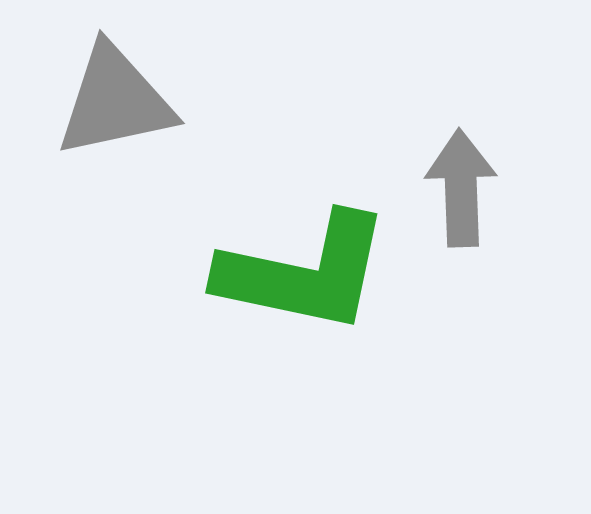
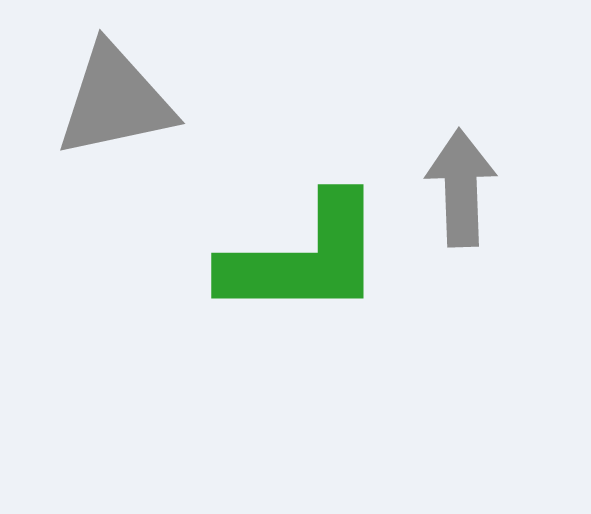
green L-shape: moved 15 px up; rotated 12 degrees counterclockwise
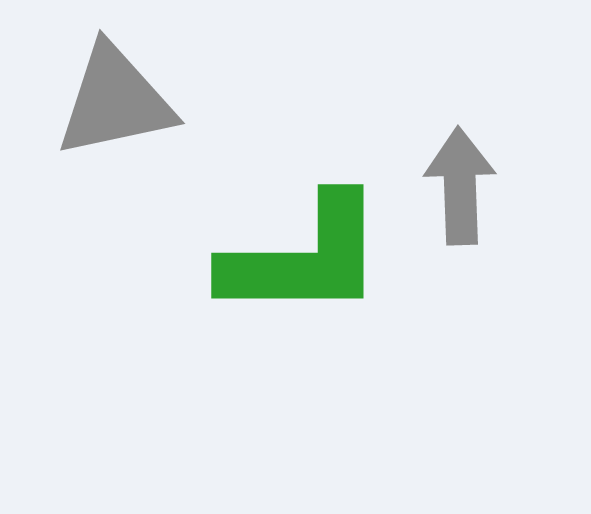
gray arrow: moved 1 px left, 2 px up
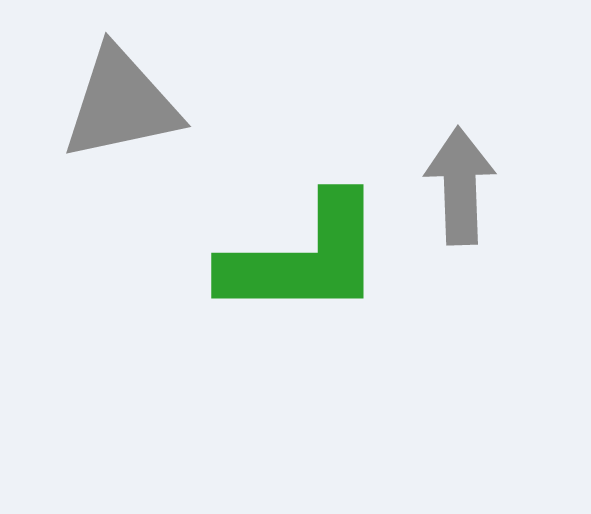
gray triangle: moved 6 px right, 3 px down
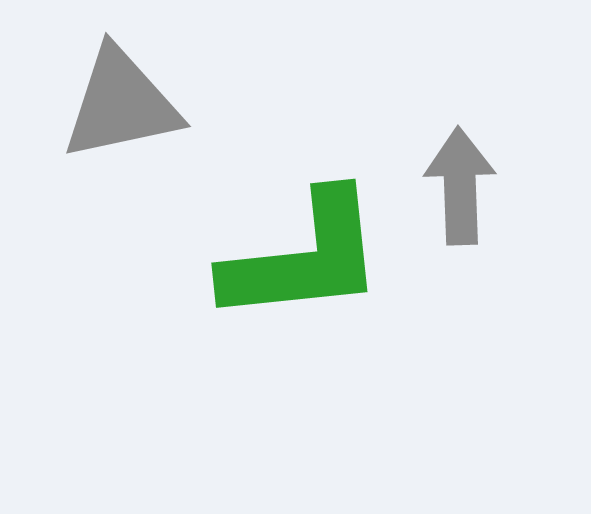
green L-shape: rotated 6 degrees counterclockwise
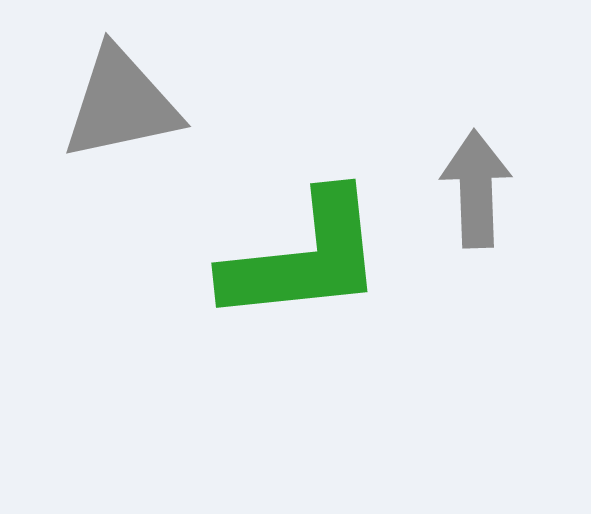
gray arrow: moved 16 px right, 3 px down
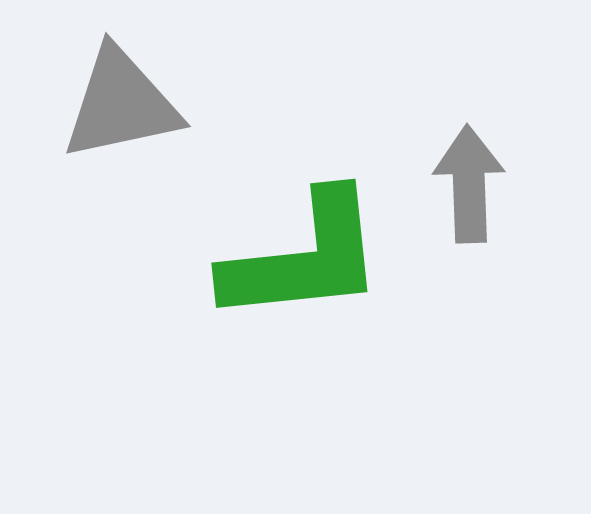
gray arrow: moved 7 px left, 5 px up
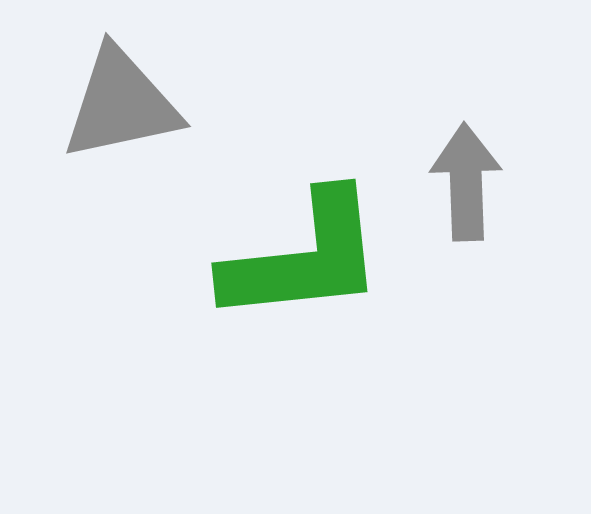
gray arrow: moved 3 px left, 2 px up
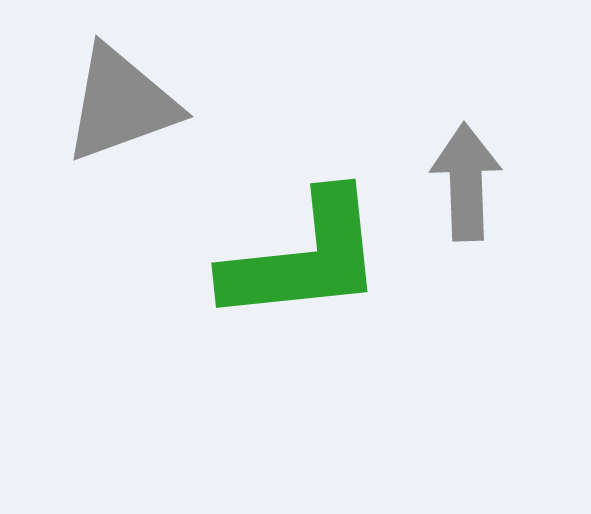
gray triangle: rotated 8 degrees counterclockwise
